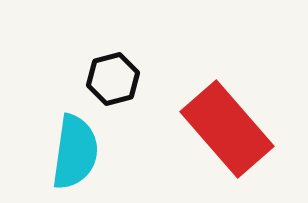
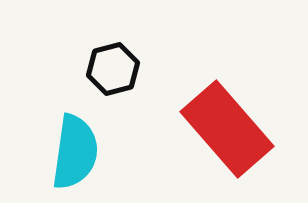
black hexagon: moved 10 px up
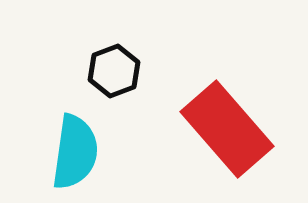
black hexagon: moved 1 px right, 2 px down; rotated 6 degrees counterclockwise
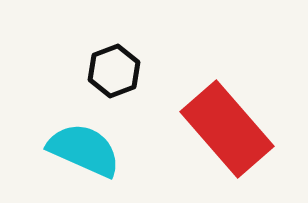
cyan semicircle: moved 9 px right, 2 px up; rotated 74 degrees counterclockwise
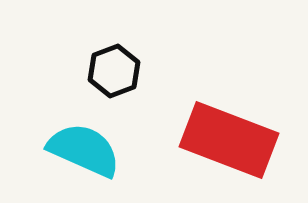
red rectangle: moved 2 px right, 11 px down; rotated 28 degrees counterclockwise
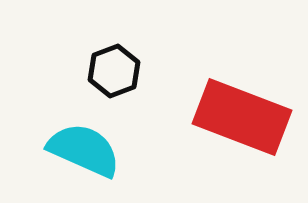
red rectangle: moved 13 px right, 23 px up
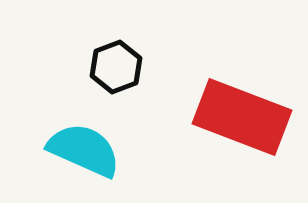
black hexagon: moved 2 px right, 4 px up
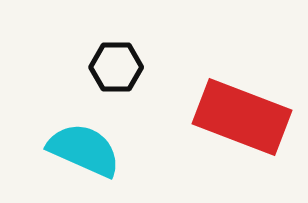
black hexagon: rotated 21 degrees clockwise
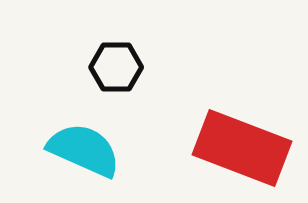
red rectangle: moved 31 px down
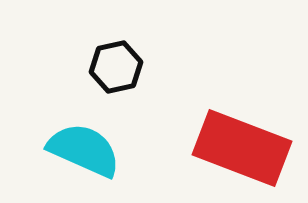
black hexagon: rotated 12 degrees counterclockwise
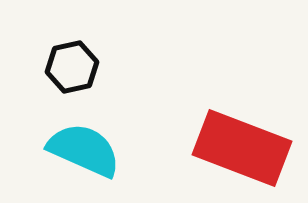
black hexagon: moved 44 px left
